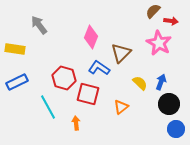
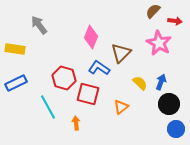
red arrow: moved 4 px right
blue rectangle: moved 1 px left, 1 px down
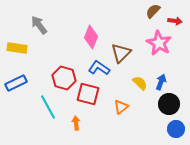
yellow rectangle: moved 2 px right, 1 px up
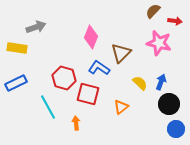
gray arrow: moved 3 px left, 2 px down; rotated 108 degrees clockwise
pink star: rotated 15 degrees counterclockwise
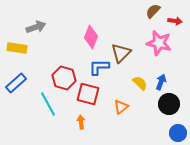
blue L-shape: moved 1 px up; rotated 35 degrees counterclockwise
blue rectangle: rotated 15 degrees counterclockwise
cyan line: moved 3 px up
orange arrow: moved 5 px right, 1 px up
blue circle: moved 2 px right, 4 px down
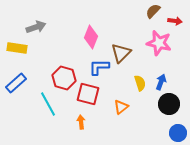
yellow semicircle: rotated 28 degrees clockwise
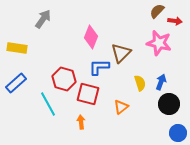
brown semicircle: moved 4 px right
gray arrow: moved 7 px right, 8 px up; rotated 36 degrees counterclockwise
red hexagon: moved 1 px down
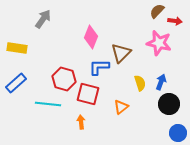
cyan line: rotated 55 degrees counterclockwise
